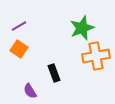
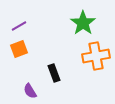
green star: moved 1 px right, 5 px up; rotated 15 degrees counterclockwise
orange square: rotated 36 degrees clockwise
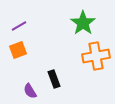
orange square: moved 1 px left, 1 px down
black rectangle: moved 6 px down
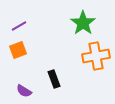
purple semicircle: moved 6 px left; rotated 28 degrees counterclockwise
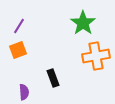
purple line: rotated 28 degrees counterclockwise
black rectangle: moved 1 px left, 1 px up
purple semicircle: moved 1 px down; rotated 126 degrees counterclockwise
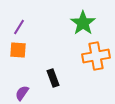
purple line: moved 1 px down
orange square: rotated 24 degrees clockwise
purple semicircle: moved 2 px left, 1 px down; rotated 140 degrees counterclockwise
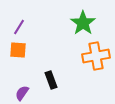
black rectangle: moved 2 px left, 2 px down
